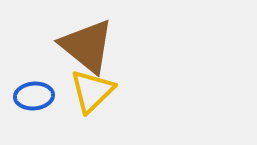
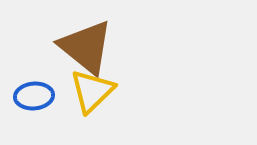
brown triangle: moved 1 px left, 1 px down
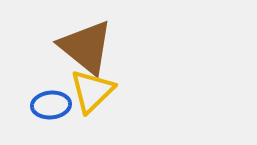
blue ellipse: moved 17 px right, 9 px down
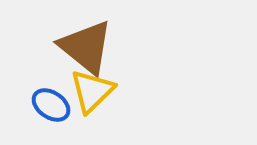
blue ellipse: rotated 39 degrees clockwise
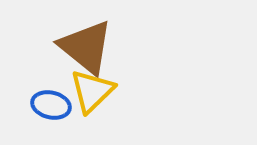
blue ellipse: rotated 21 degrees counterclockwise
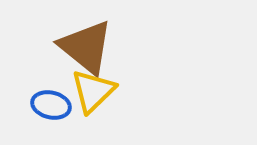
yellow triangle: moved 1 px right
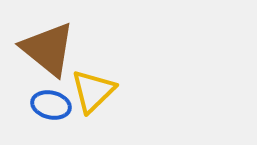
brown triangle: moved 38 px left, 2 px down
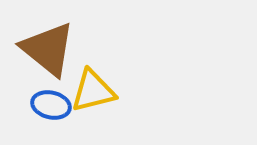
yellow triangle: rotated 30 degrees clockwise
